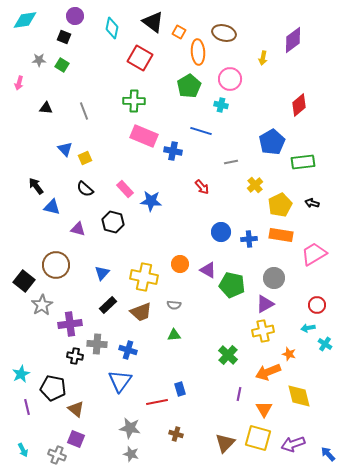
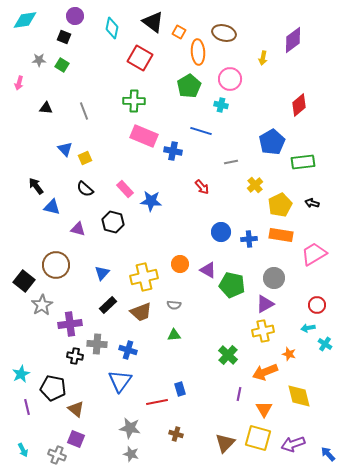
yellow cross at (144, 277): rotated 24 degrees counterclockwise
orange arrow at (268, 372): moved 3 px left
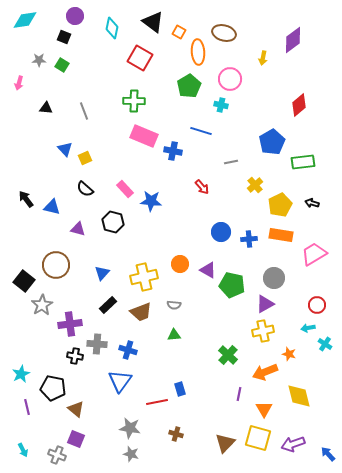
black arrow at (36, 186): moved 10 px left, 13 px down
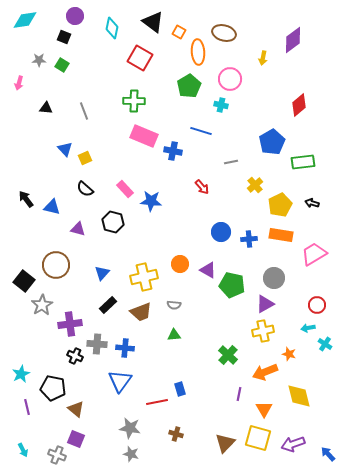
blue cross at (128, 350): moved 3 px left, 2 px up; rotated 12 degrees counterclockwise
black cross at (75, 356): rotated 14 degrees clockwise
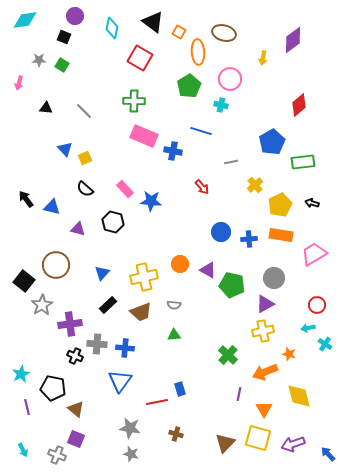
gray line at (84, 111): rotated 24 degrees counterclockwise
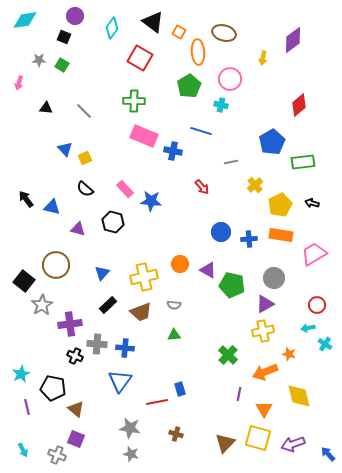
cyan diamond at (112, 28): rotated 25 degrees clockwise
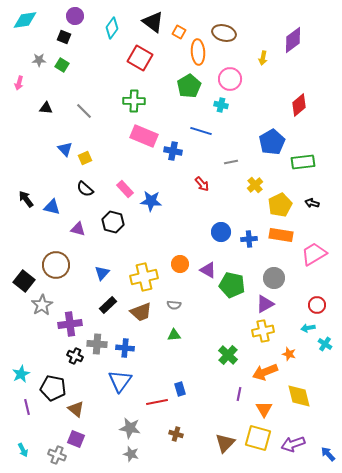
red arrow at (202, 187): moved 3 px up
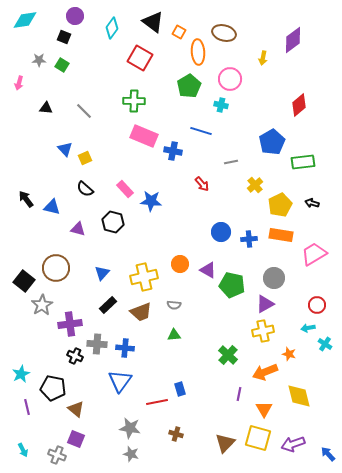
brown circle at (56, 265): moved 3 px down
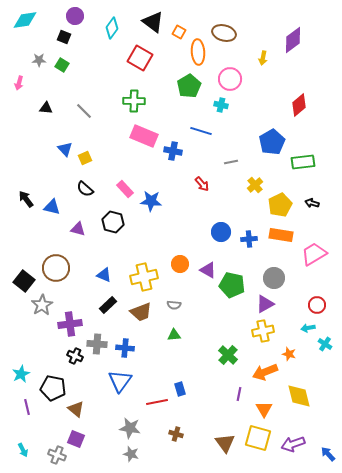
blue triangle at (102, 273): moved 2 px right, 2 px down; rotated 49 degrees counterclockwise
brown triangle at (225, 443): rotated 20 degrees counterclockwise
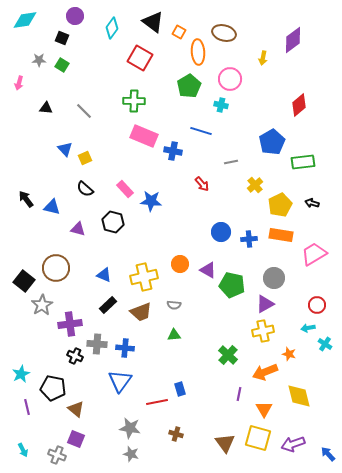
black square at (64, 37): moved 2 px left, 1 px down
